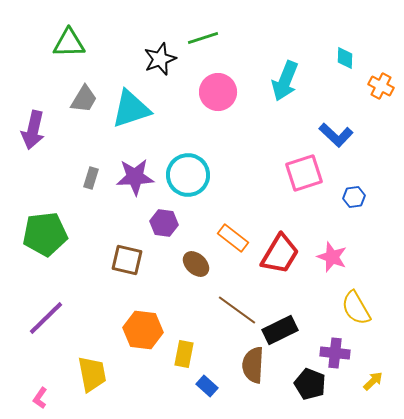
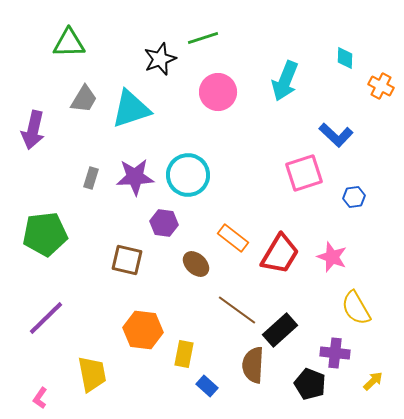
black rectangle: rotated 16 degrees counterclockwise
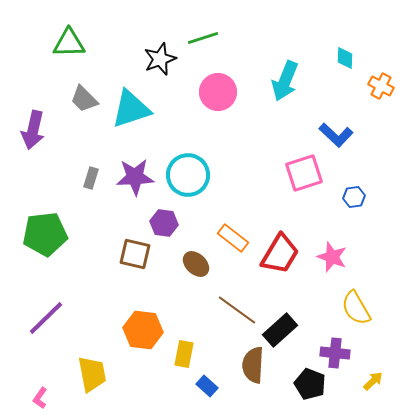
gray trapezoid: rotated 104 degrees clockwise
brown square: moved 8 px right, 6 px up
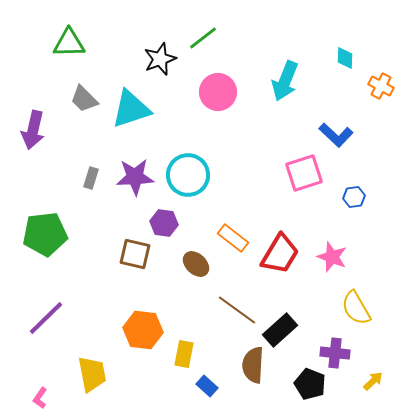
green line: rotated 20 degrees counterclockwise
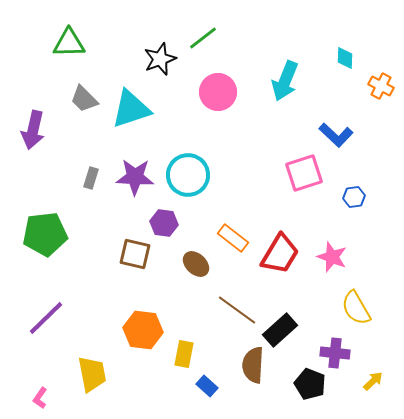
purple star: rotated 6 degrees clockwise
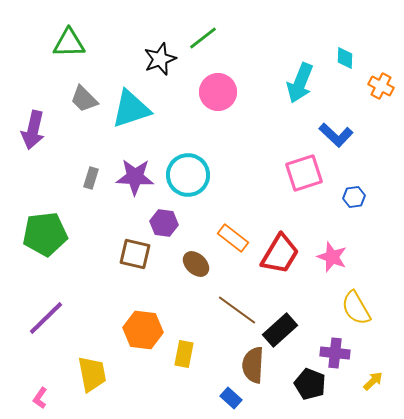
cyan arrow: moved 15 px right, 2 px down
blue rectangle: moved 24 px right, 12 px down
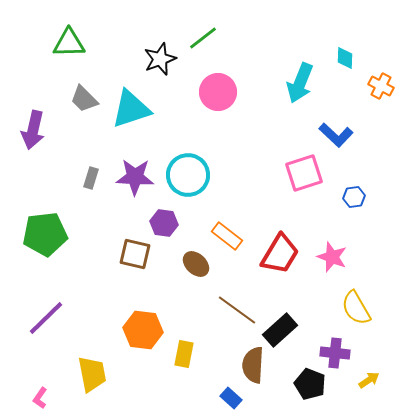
orange rectangle: moved 6 px left, 2 px up
yellow arrow: moved 4 px left, 1 px up; rotated 10 degrees clockwise
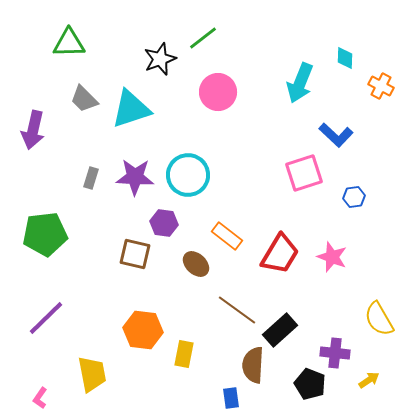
yellow semicircle: moved 23 px right, 11 px down
blue rectangle: rotated 40 degrees clockwise
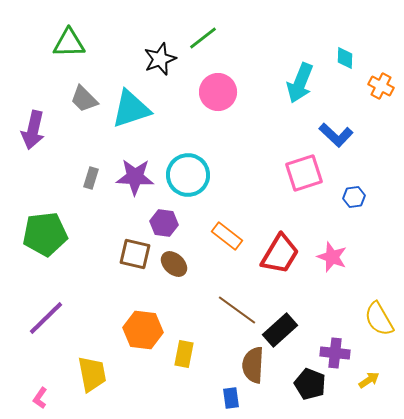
brown ellipse: moved 22 px left
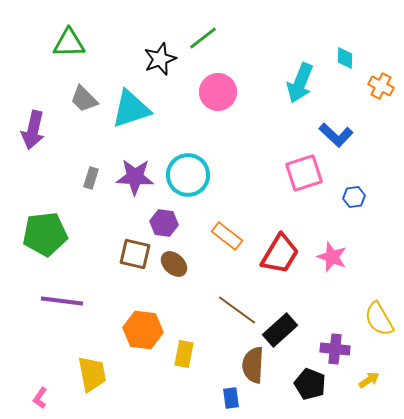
purple line: moved 16 px right, 17 px up; rotated 51 degrees clockwise
purple cross: moved 4 px up
